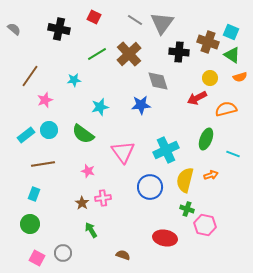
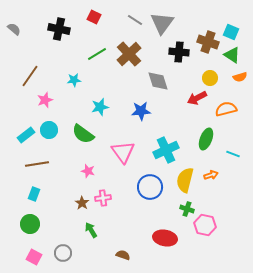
blue star at (141, 105): moved 6 px down
brown line at (43, 164): moved 6 px left
pink square at (37, 258): moved 3 px left, 1 px up
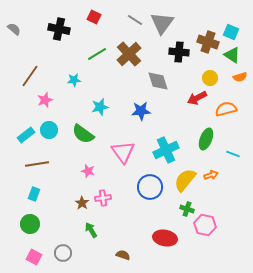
yellow semicircle at (185, 180): rotated 25 degrees clockwise
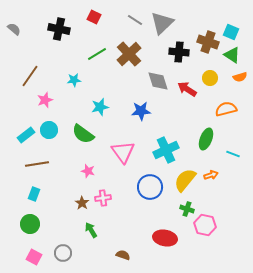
gray triangle at (162, 23): rotated 10 degrees clockwise
red arrow at (197, 98): moved 10 px left, 9 px up; rotated 60 degrees clockwise
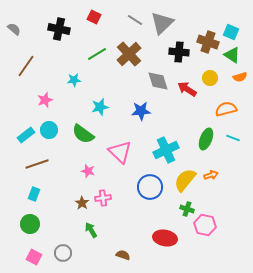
brown line at (30, 76): moved 4 px left, 10 px up
pink triangle at (123, 152): moved 3 px left; rotated 10 degrees counterclockwise
cyan line at (233, 154): moved 16 px up
brown line at (37, 164): rotated 10 degrees counterclockwise
